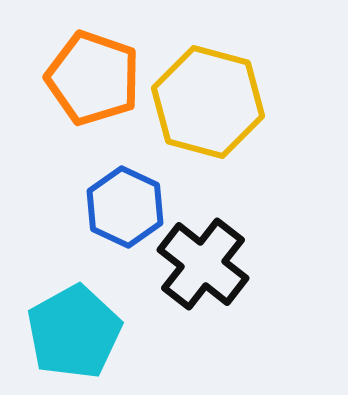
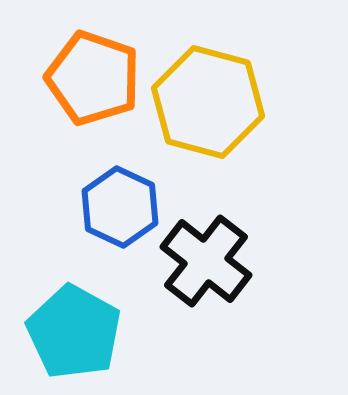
blue hexagon: moved 5 px left
black cross: moved 3 px right, 3 px up
cyan pentagon: rotated 14 degrees counterclockwise
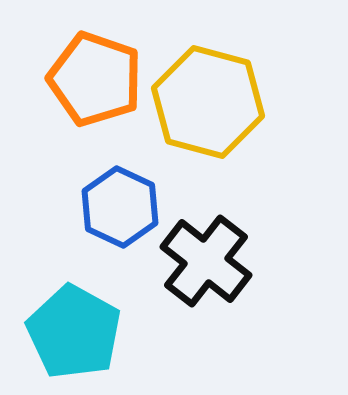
orange pentagon: moved 2 px right, 1 px down
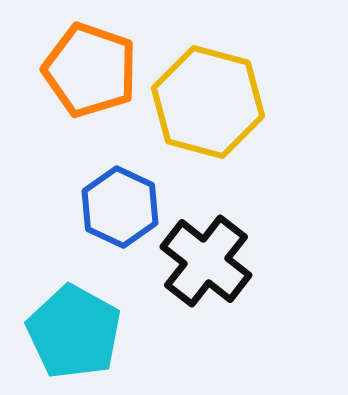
orange pentagon: moved 5 px left, 9 px up
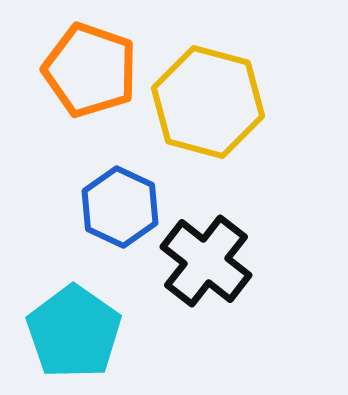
cyan pentagon: rotated 6 degrees clockwise
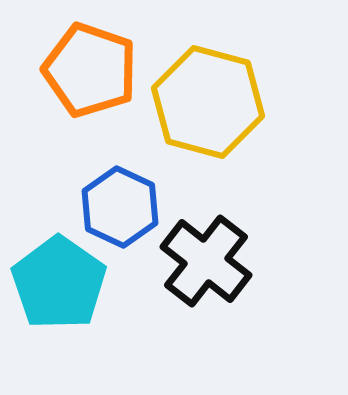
cyan pentagon: moved 15 px left, 49 px up
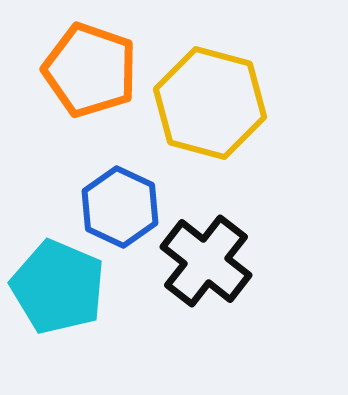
yellow hexagon: moved 2 px right, 1 px down
cyan pentagon: moved 1 px left, 4 px down; rotated 12 degrees counterclockwise
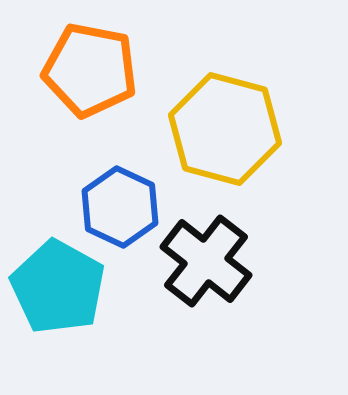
orange pentagon: rotated 8 degrees counterclockwise
yellow hexagon: moved 15 px right, 26 px down
cyan pentagon: rotated 6 degrees clockwise
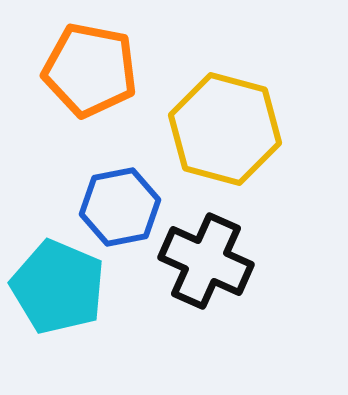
blue hexagon: rotated 24 degrees clockwise
black cross: rotated 14 degrees counterclockwise
cyan pentagon: rotated 6 degrees counterclockwise
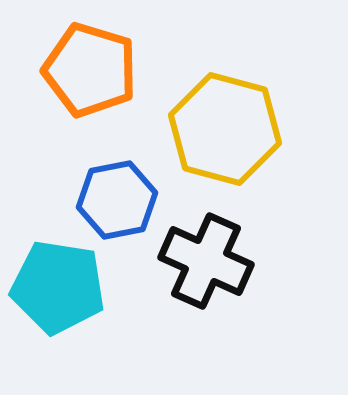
orange pentagon: rotated 6 degrees clockwise
blue hexagon: moved 3 px left, 7 px up
cyan pentagon: rotated 14 degrees counterclockwise
